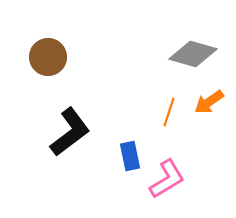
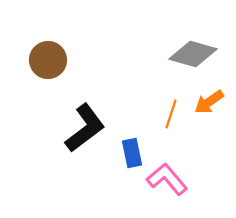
brown circle: moved 3 px down
orange line: moved 2 px right, 2 px down
black L-shape: moved 15 px right, 4 px up
blue rectangle: moved 2 px right, 3 px up
pink L-shape: rotated 99 degrees counterclockwise
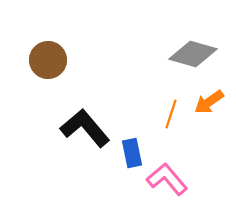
black L-shape: rotated 93 degrees counterclockwise
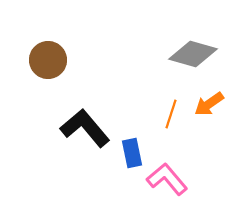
orange arrow: moved 2 px down
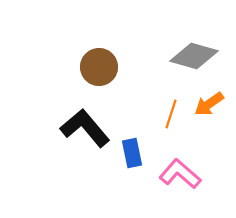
gray diamond: moved 1 px right, 2 px down
brown circle: moved 51 px right, 7 px down
pink L-shape: moved 13 px right, 5 px up; rotated 9 degrees counterclockwise
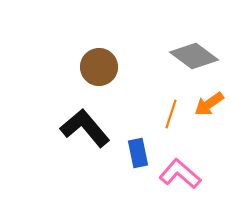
gray diamond: rotated 21 degrees clockwise
blue rectangle: moved 6 px right
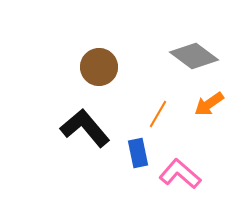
orange line: moved 13 px left; rotated 12 degrees clockwise
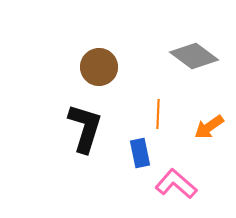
orange arrow: moved 23 px down
orange line: rotated 28 degrees counterclockwise
black L-shape: rotated 57 degrees clockwise
blue rectangle: moved 2 px right
pink L-shape: moved 4 px left, 10 px down
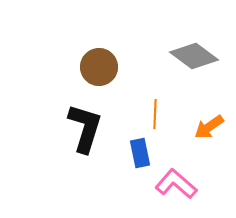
orange line: moved 3 px left
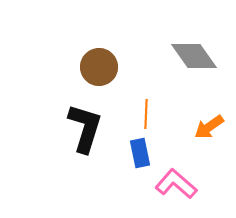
gray diamond: rotated 18 degrees clockwise
orange line: moved 9 px left
